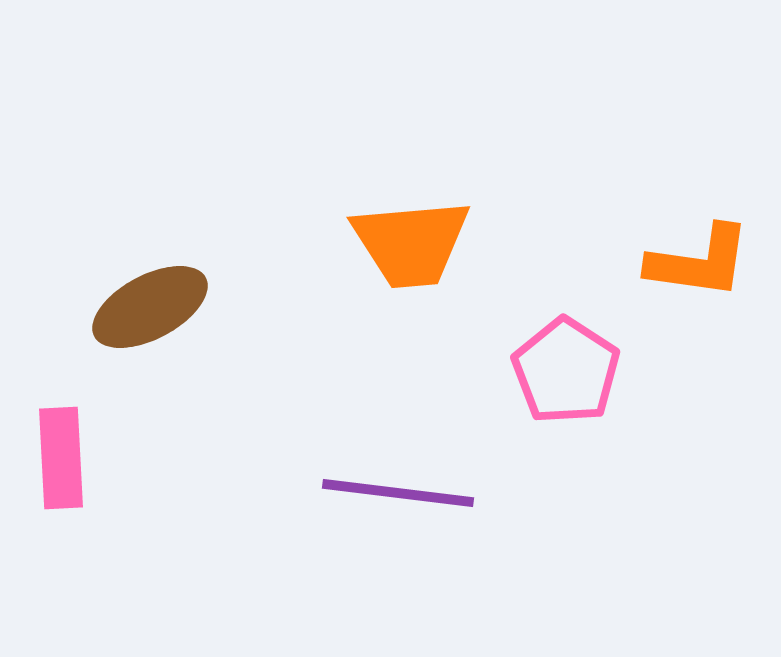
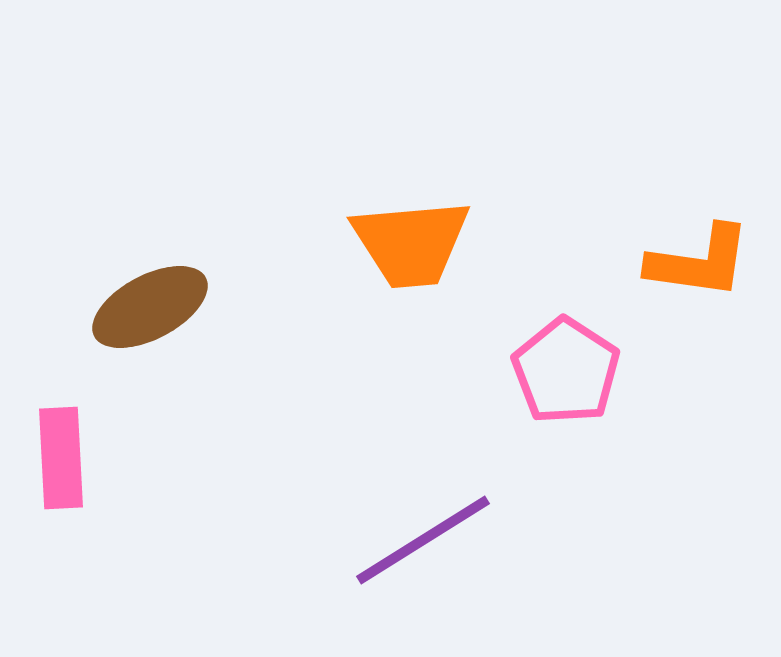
purple line: moved 25 px right, 47 px down; rotated 39 degrees counterclockwise
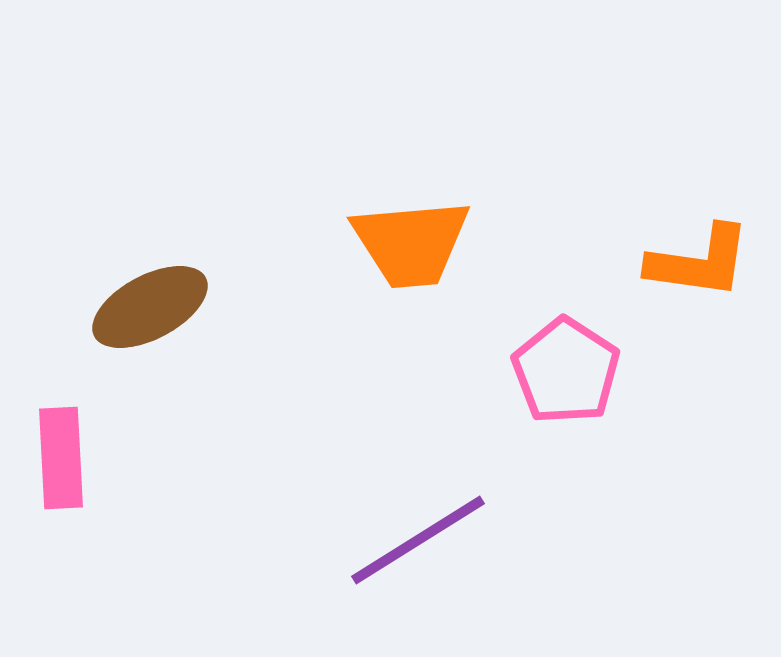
purple line: moved 5 px left
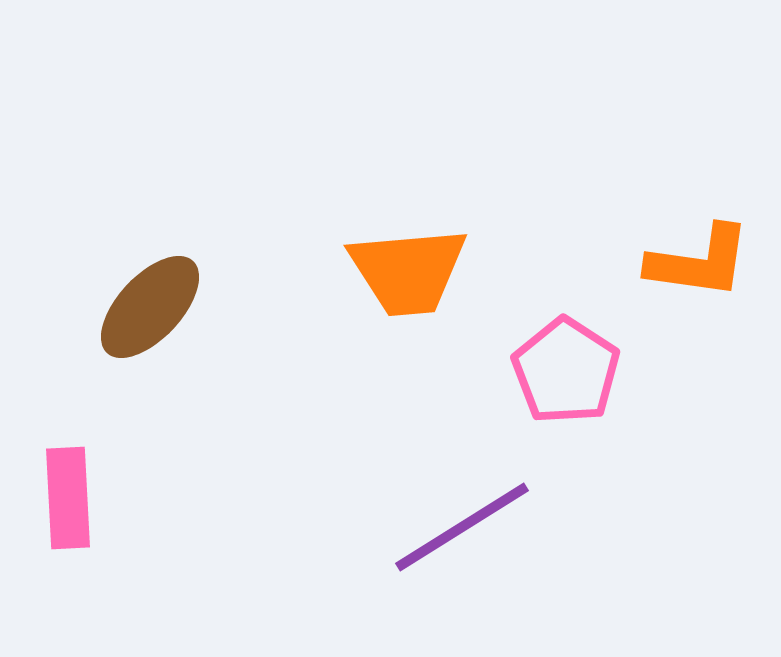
orange trapezoid: moved 3 px left, 28 px down
brown ellipse: rotated 19 degrees counterclockwise
pink rectangle: moved 7 px right, 40 px down
purple line: moved 44 px right, 13 px up
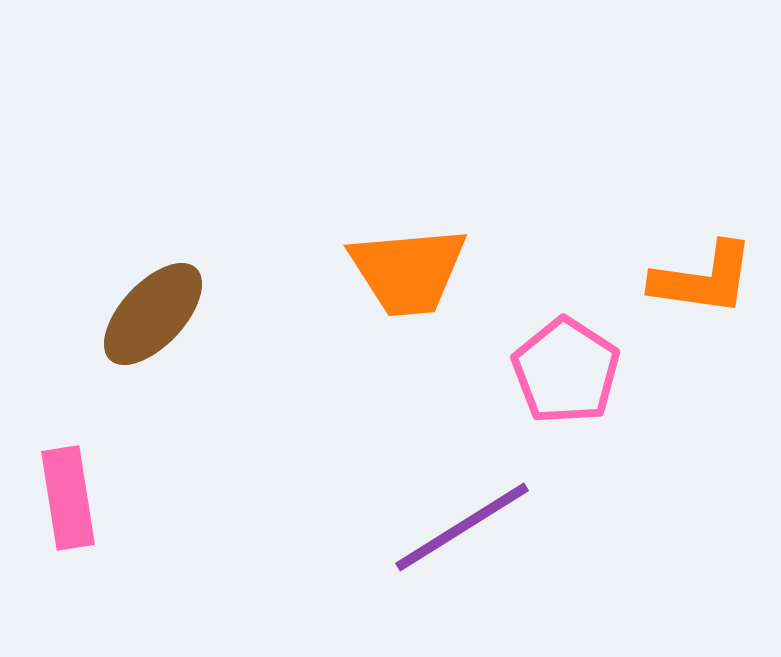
orange L-shape: moved 4 px right, 17 px down
brown ellipse: moved 3 px right, 7 px down
pink rectangle: rotated 6 degrees counterclockwise
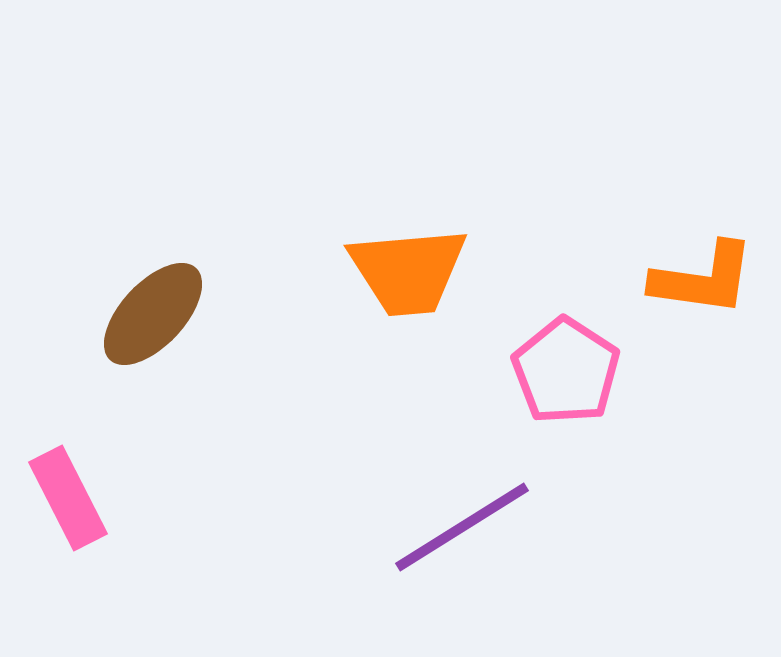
pink rectangle: rotated 18 degrees counterclockwise
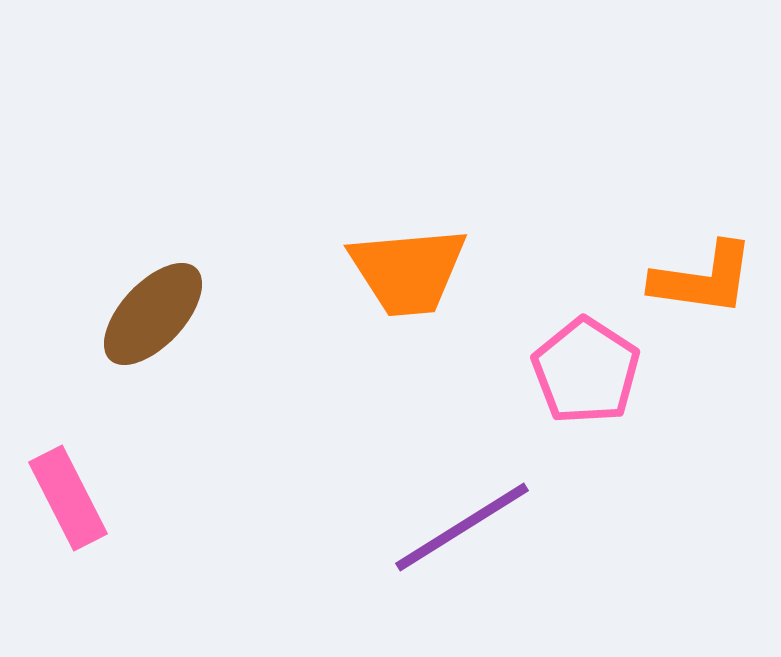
pink pentagon: moved 20 px right
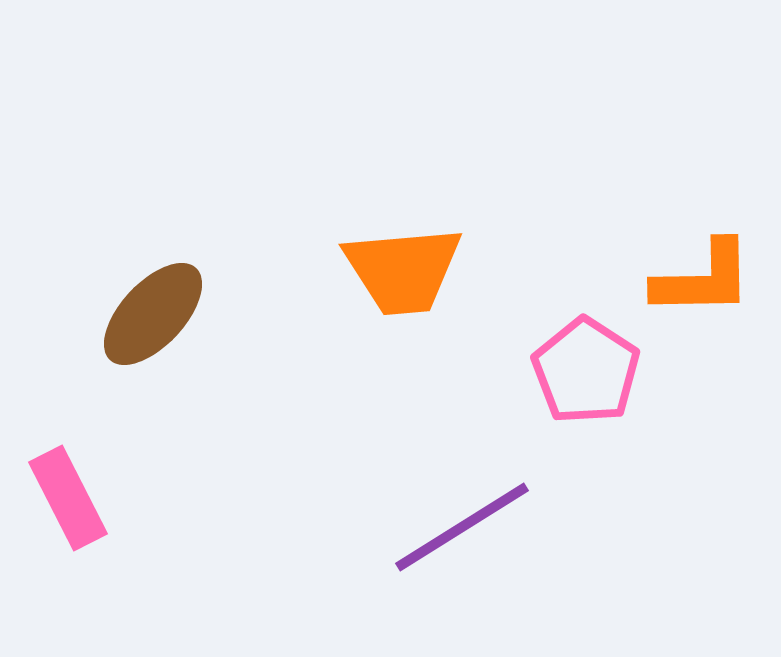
orange trapezoid: moved 5 px left, 1 px up
orange L-shape: rotated 9 degrees counterclockwise
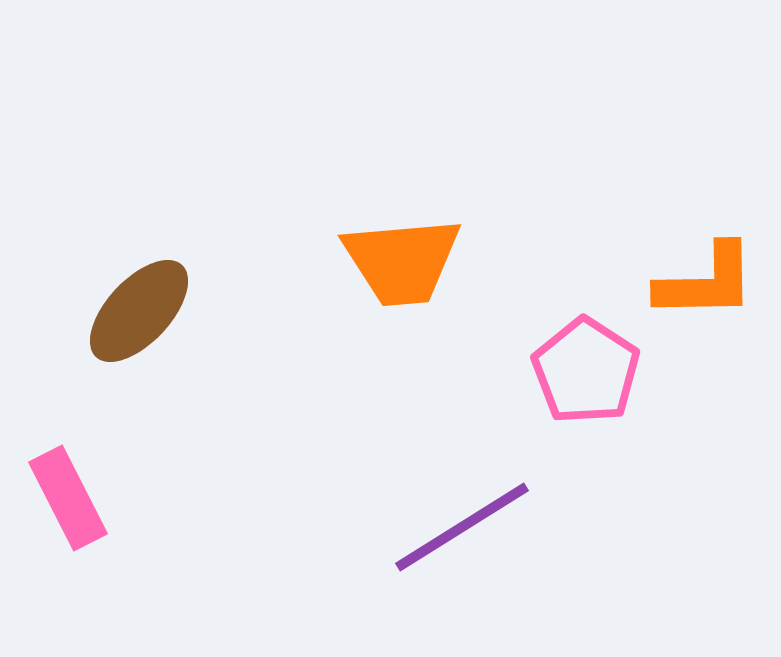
orange trapezoid: moved 1 px left, 9 px up
orange L-shape: moved 3 px right, 3 px down
brown ellipse: moved 14 px left, 3 px up
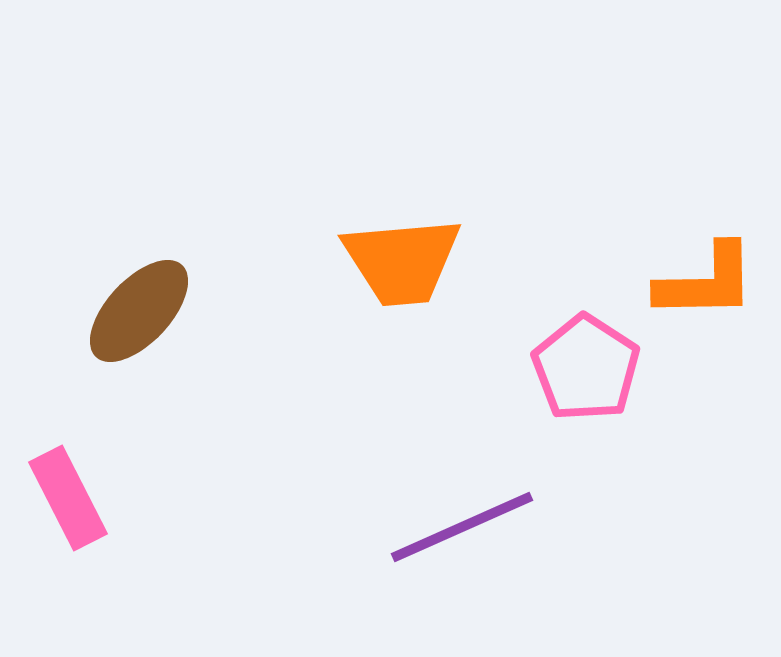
pink pentagon: moved 3 px up
purple line: rotated 8 degrees clockwise
